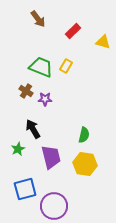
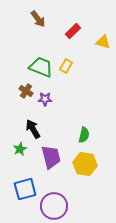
green star: moved 2 px right
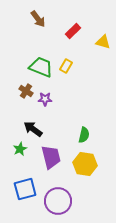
black arrow: rotated 24 degrees counterclockwise
purple circle: moved 4 px right, 5 px up
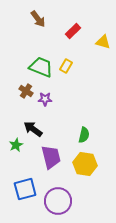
green star: moved 4 px left, 4 px up
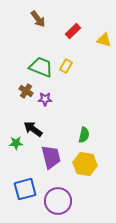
yellow triangle: moved 1 px right, 2 px up
green star: moved 2 px up; rotated 24 degrees clockwise
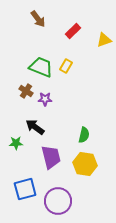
yellow triangle: rotated 35 degrees counterclockwise
black arrow: moved 2 px right, 2 px up
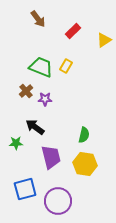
yellow triangle: rotated 14 degrees counterclockwise
brown cross: rotated 16 degrees clockwise
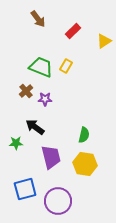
yellow triangle: moved 1 px down
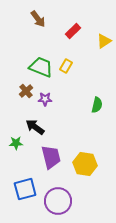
green semicircle: moved 13 px right, 30 px up
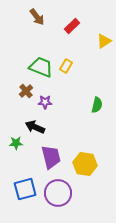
brown arrow: moved 1 px left, 2 px up
red rectangle: moved 1 px left, 5 px up
purple star: moved 3 px down
black arrow: rotated 12 degrees counterclockwise
purple circle: moved 8 px up
